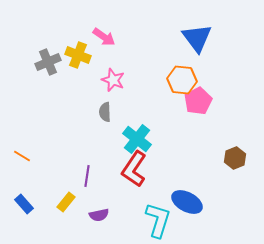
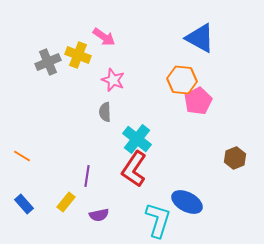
blue triangle: moved 3 px right; rotated 24 degrees counterclockwise
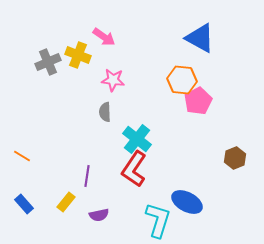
pink star: rotated 15 degrees counterclockwise
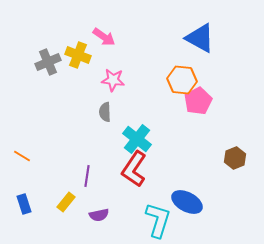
blue rectangle: rotated 24 degrees clockwise
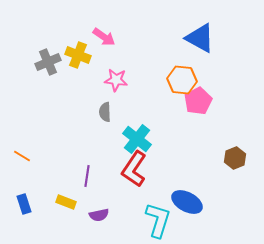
pink star: moved 3 px right
yellow rectangle: rotated 72 degrees clockwise
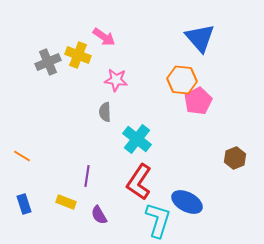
blue triangle: rotated 20 degrees clockwise
red L-shape: moved 5 px right, 13 px down
purple semicircle: rotated 72 degrees clockwise
